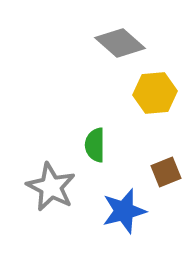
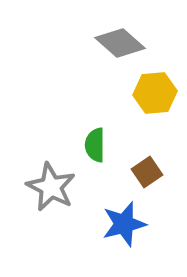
brown square: moved 19 px left; rotated 12 degrees counterclockwise
blue star: moved 13 px down
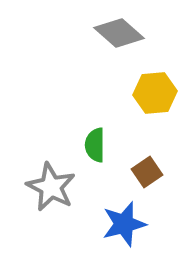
gray diamond: moved 1 px left, 10 px up
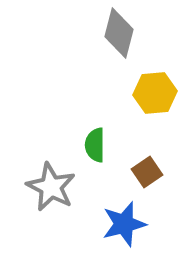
gray diamond: rotated 63 degrees clockwise
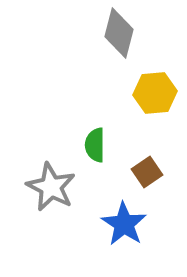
blue star: rotated 24 degrees counterclockwise
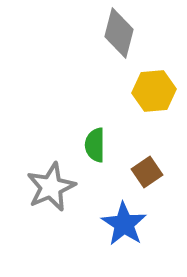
yellow hexagon: moved 1 px left, 2 px up
gray star: rotated 21 degrees clockwise
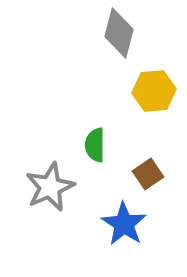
brown square: moved 1 px right, 2 px down
gray star: moved 1 px left
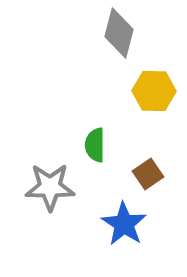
yellow hexagon: rotated 6 degrees clockwise
gray star: rotated 24 degrees clockwise
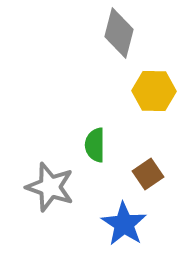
gray star: rotated 18 degrees clockwise
